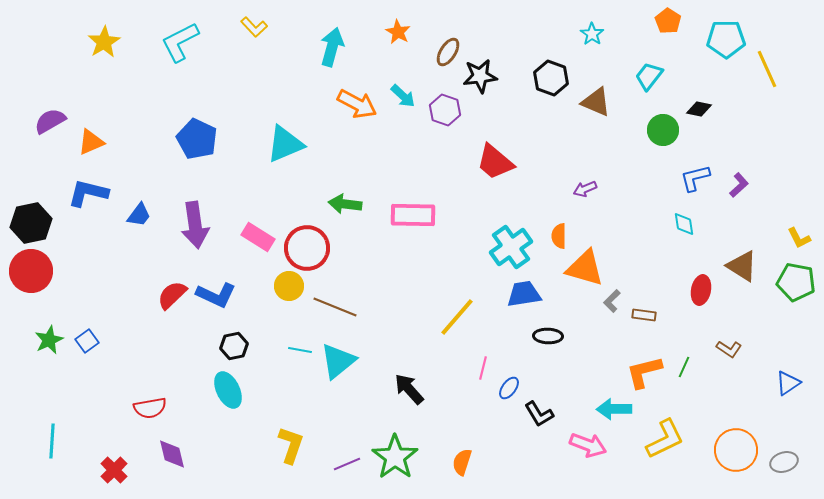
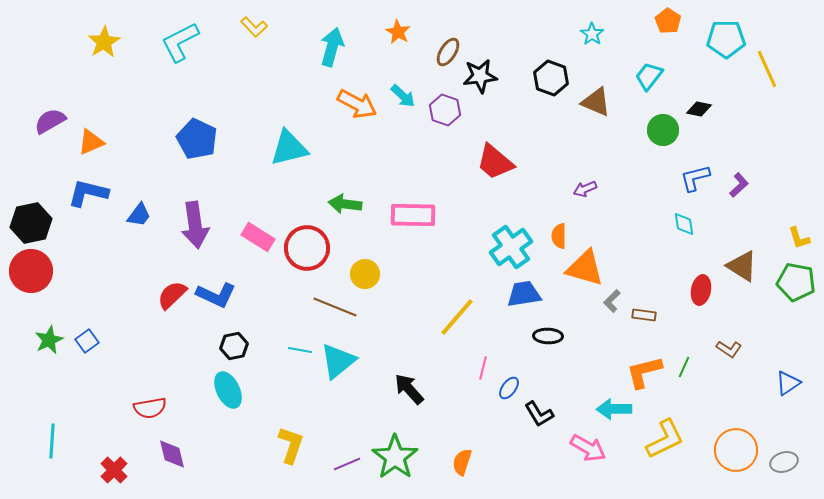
cyan triangle at (285, 144): moved 4 px right, 4 px down; rotated 9 degrees clockwise
yellow L-shape at (799, 238): rotated 10 degrees clockwise
yellow circle at (289, 286): moved 76 px right, 12 px up
pink arrow at (588, 445): moved 3 px down; rotated 9 degrees clockwise
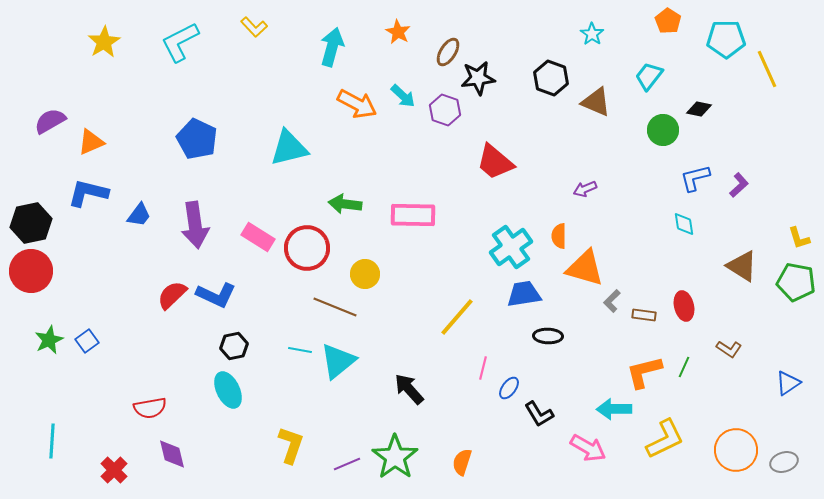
black star at (480, 76): moved 2 px left, 2 px down
red ellipse at (701, 290): moved 17 px left, 16 px down; rotated 24 degrees counterclockwise
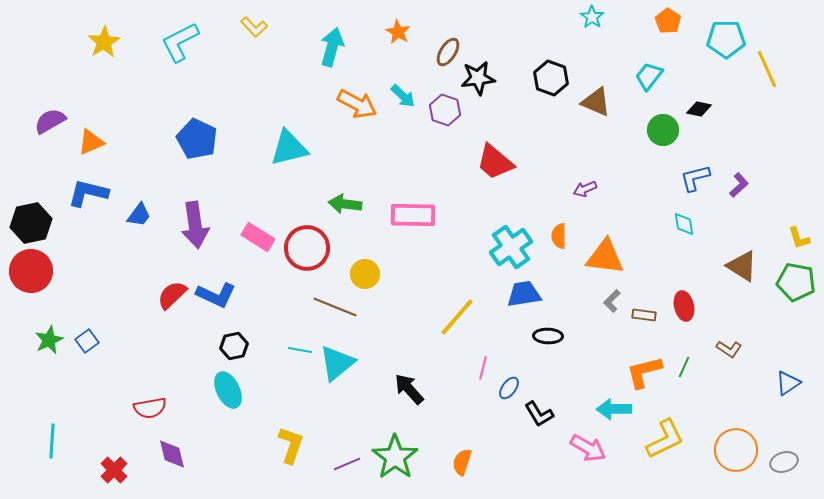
cyan star at (592, 34): moved 17 px up
orange triangle at (585, 268): moved 20 px right, 11 px up; rotated 9 degrees counterclockwise
cyan triangle at (338, 361): moved 1 px left, 2 px down
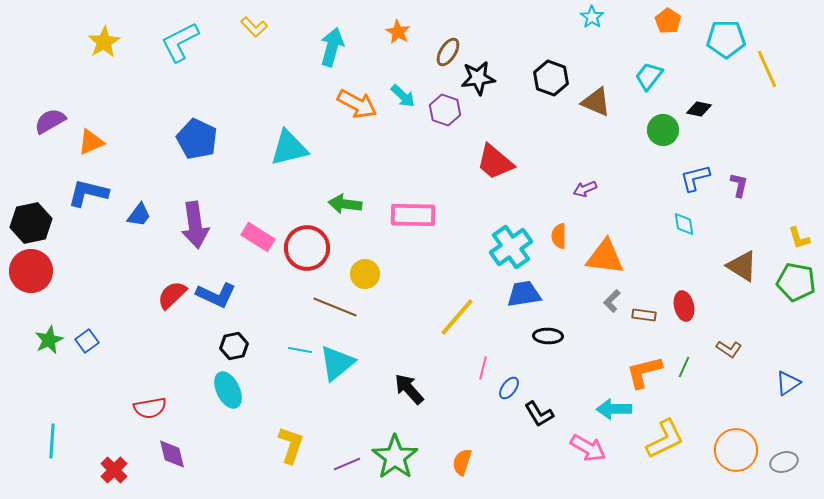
purple L-shape at (739, 185): rotated 35 degrees counterclockwise
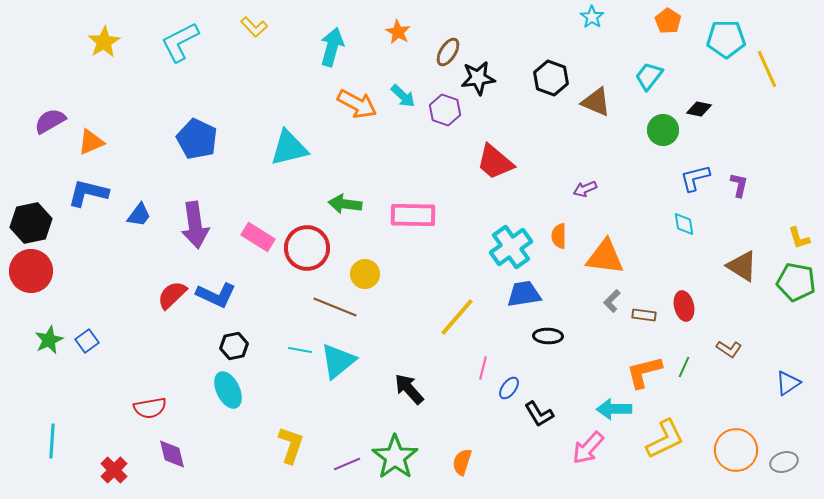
cyan triangle at (337, 363): moved 1 px right, 2 px up
pink arrow at (588, 448): rotated 102 degrees clockwise
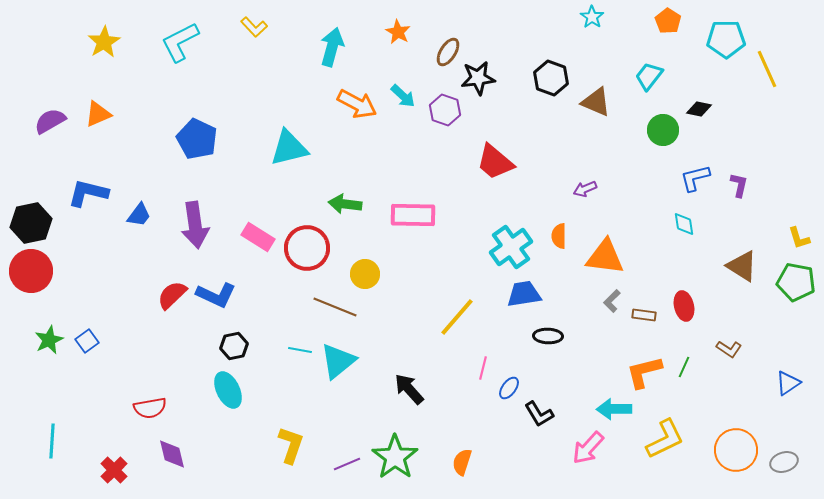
orange triangle at (91, 142): moved 7 px right, 28 px up
